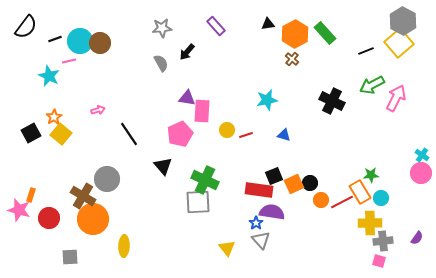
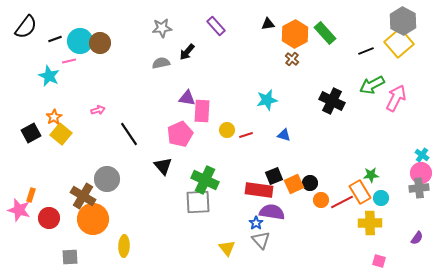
gray semicircle at (161, 63): rotated 72 degrees counterclockwise
gray cross at (383, 241): moved 36 px right, 53 px up
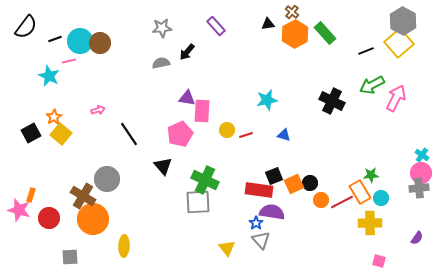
brown cross at (292, 59): moved 47 px up
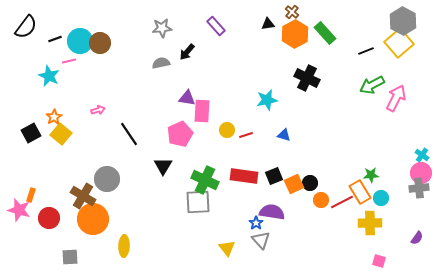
black cross at (332, 101): moved 25 px left, 23 px up
black triangle at (163, 166): rotated 12 degrees clockwise
red rectangle at (259, 190): moved 15 px left, 14 px up
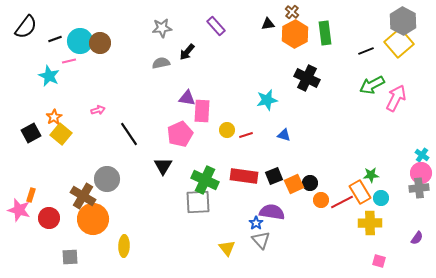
green rectangle at (325, 33): rotated 35 degrees clockwise
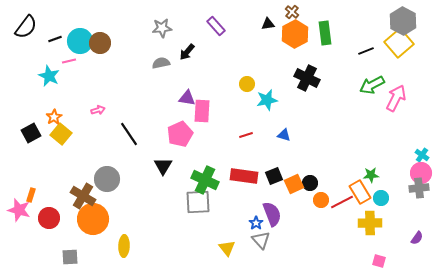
yellow circle at (227, 130): moved 20 px right, 46 px up
purple semicircle at (272, 212): moved 2 px down; rotated 60 degrees clockwise
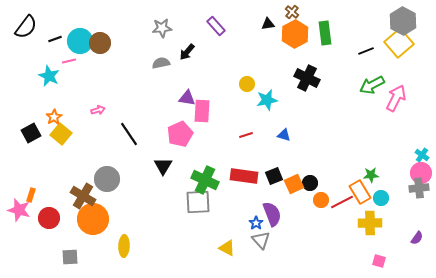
yellow triangle at (227, 248): rotated 24 degrees counterclockwise
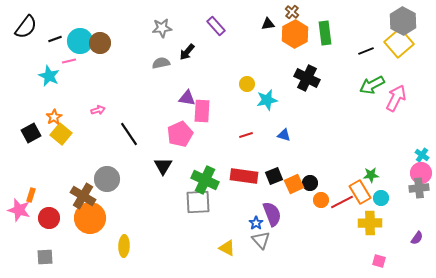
orange circle at (93, 219): moved 3 px left, 1 px up
gray square at (70, 257): moved 25 px left
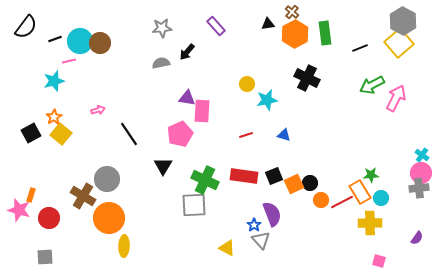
black line at (366, 51): moved 6 px left, 3 px up
cyan star at (49, 76): moved 5 px right, 5 px down; rotated 30 degrees clockwise
gray square at (198, 202): moved 4 px left, 3 px down
orange circle at (90, 218): moved 19 px right
blue star at (256, 223): moved 2 px left, 2 px down
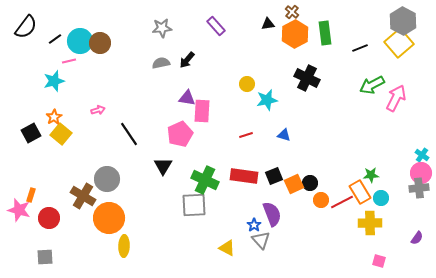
black line at (55, 39): rotated 16 degrees counterclockwise
black arrow at (187, 52): moved 8 px down
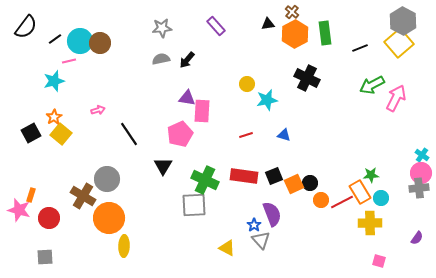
gray semicircle at (161, 63): moved 4 px up
